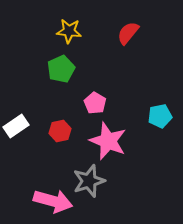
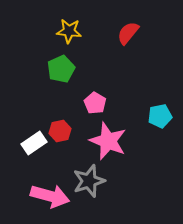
white rectangle: moved 18 px right, 17 px down
pink arrow: moved 3 px left, 5 px up
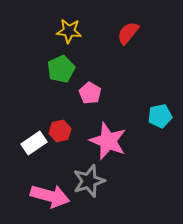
pink pentagon: moved 5 px left, 10 px up
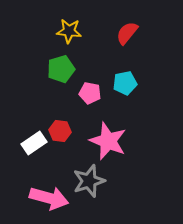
red semicircle: moved 1 px left
green pentagon: rotated 8 degrees clockwise
pink pentagon: rotated 20 degrees counterclockwise
cyan pentagon: moved 35 px left, 33 px up
red hexagon: rotated 20 degrees clockwise
pink arrow: moved 1 px left, 2 px down
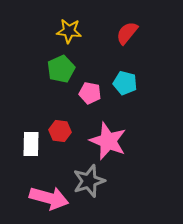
green pentagon: rotated 8 degrees counterclockwise
cyan pentagon: rotated 25 degrees clockwise
white rectangle: moved 3 px left, 1 px down; rotated 55 degrees counterclockwise
